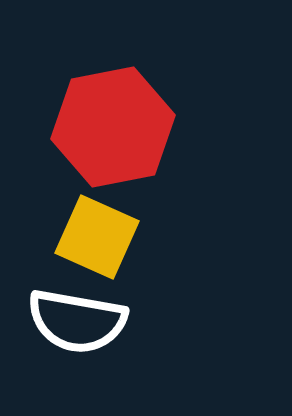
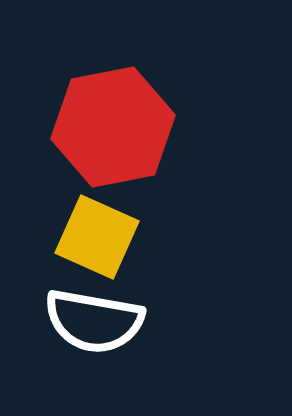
white semicircle: moved 17 px right
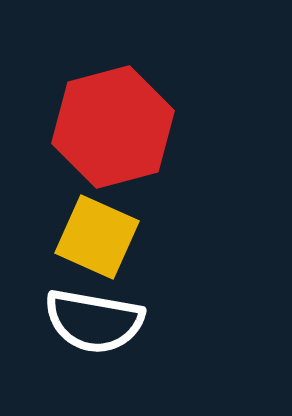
red hexagon: rotated 4 degrees counterclockwise
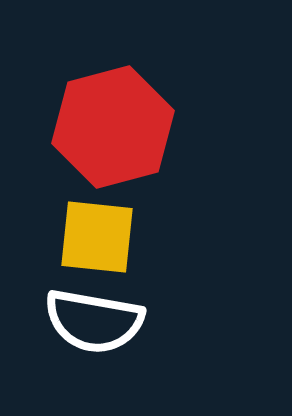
yellow square: rotated 18 degrees counterclockwise
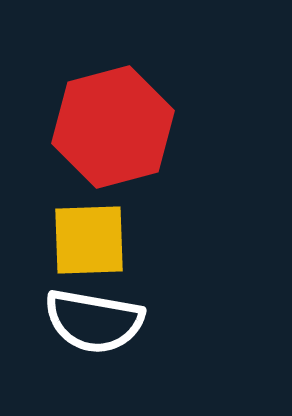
yellow square: moved 8 px left, 3 px down; rotated 8 degrees counterclockwise
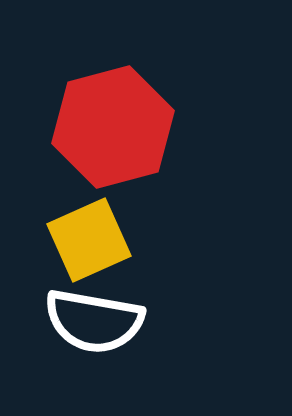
yellow square: rotated 22 degrees counterclockwise
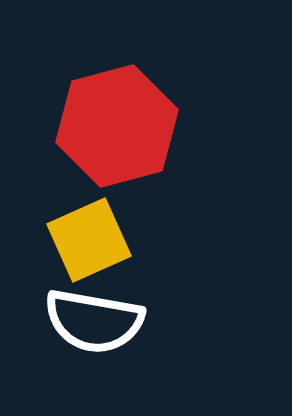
red hexagon: moved 4 px right, 1 px up
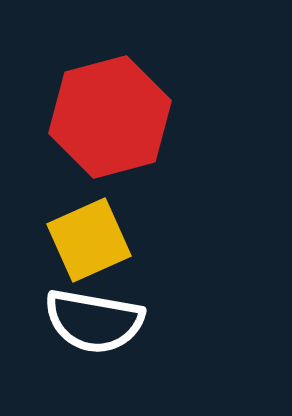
red hexagon: moved 7 px left, 9 px up
